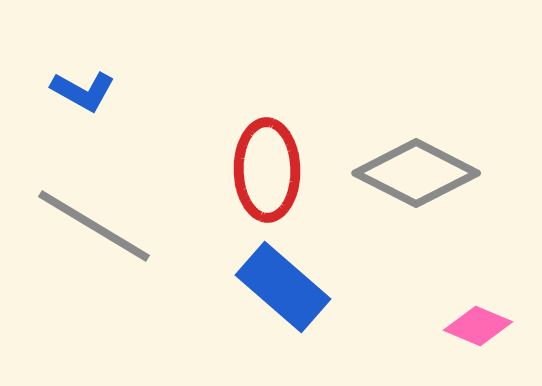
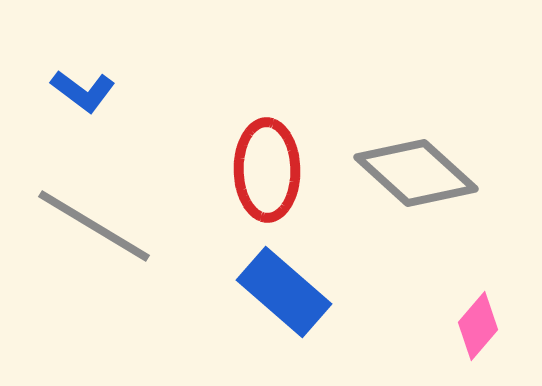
blue L-shape: rotated 8 degrees clockwise
gray diamond: rotated 15 degrees clockwise
blue rectangle: moved 1 px right, 5 px down
pink diamond: rotated 72 degrees counterclockwise
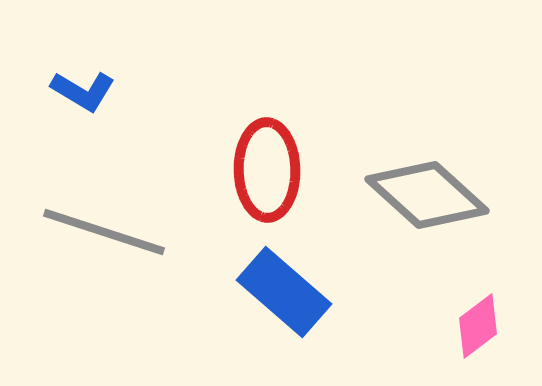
blue L-shape: rotated 6 degrees counterclockwise
gray diamond: moved 11 px right, 22 px down
gray line: moved 10 px right, 6 px down; rotated 13 degrees counterclockwise
pink diamond: rotated 12 degrees clockwise
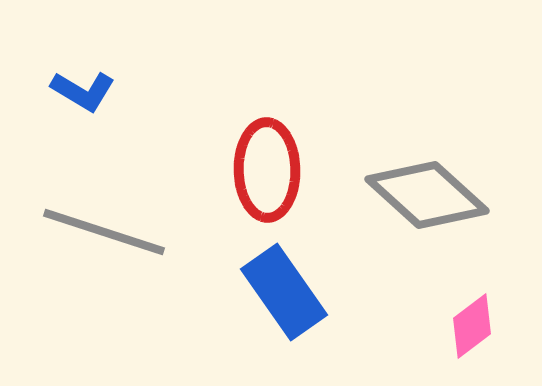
blue rectangle: rotated 14 degrees clockwise
pink diamond: moved 6 px left
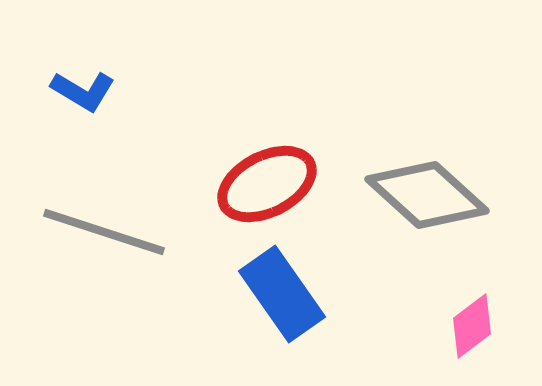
red ellipse: moved 14 px down; rotated 64 degrees clockwise
blue rectangle: moved 2 px left, 2 px down
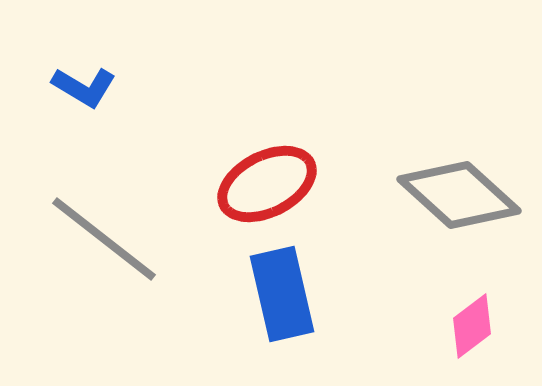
blue L-shape: moved 1 px right, 4 px up
gray diamond: moved 32 px right
gray line: moved 7 px down; rotated 20 degrees clockwise
blue rectangle: rotated 22 degrees clockwise
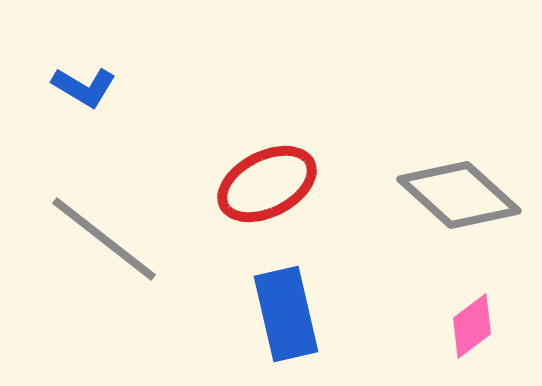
blue rectangle: moved 4 px right, 20 px down
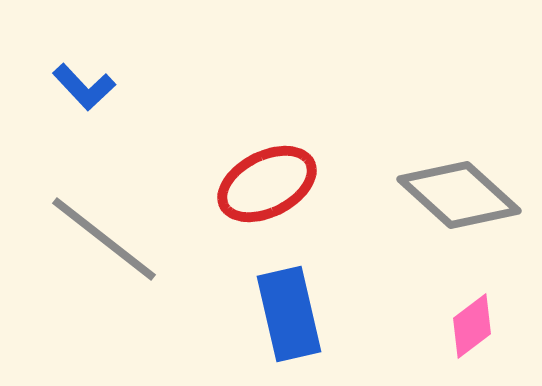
blue L-shape: rotated 16 degrees clockwise
blue rectangle: moved 3 px right
